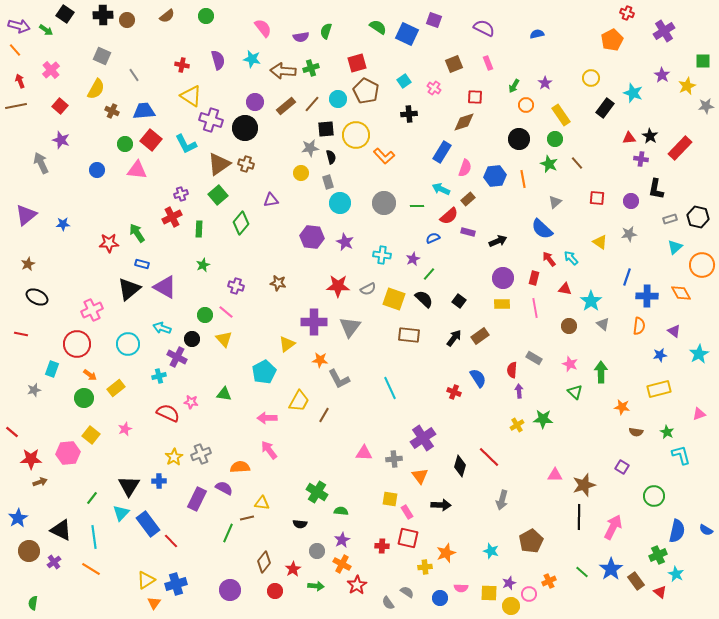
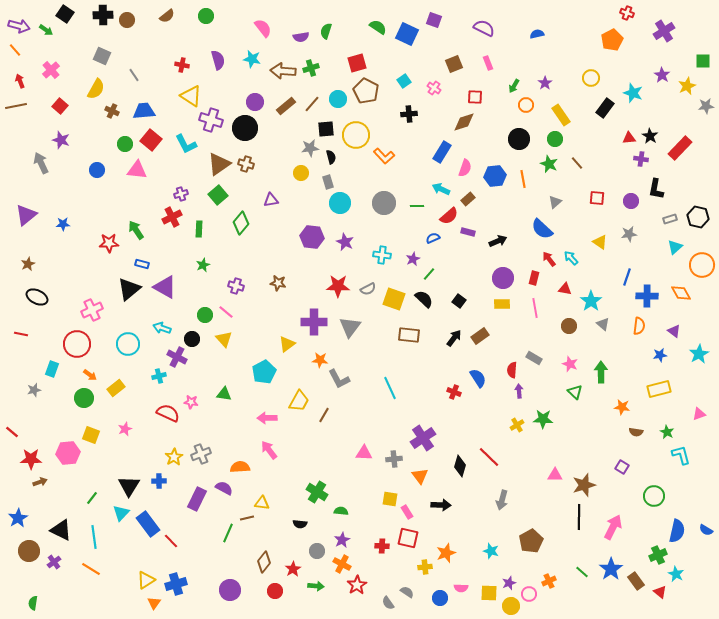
green arrow at (137, 233): moved 1 px left, 3 px up
yellow square at (91, 435): rotated 18 degrees counterclockwise
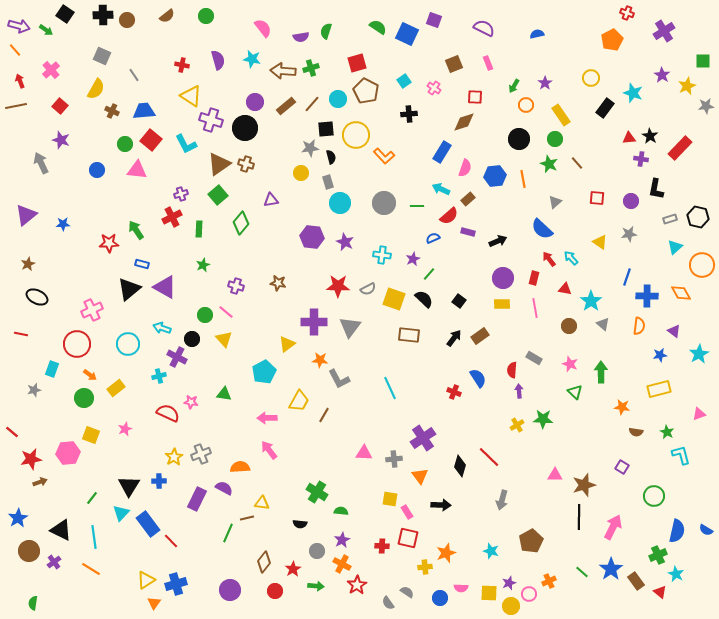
red star at (31, 459): rotated 10 degrees counterclockwise
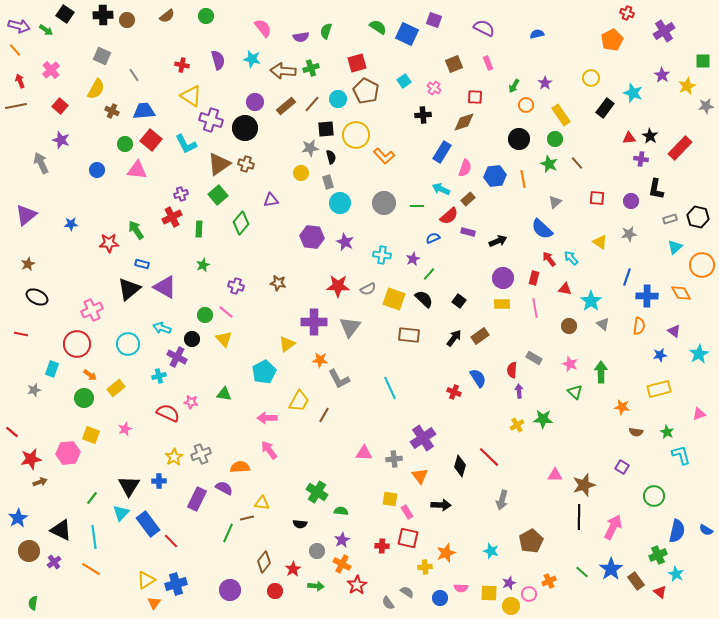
black cross at (409, 114): moved 14 px right, 1 px down
blue star at (63, 224): moved 8 px right
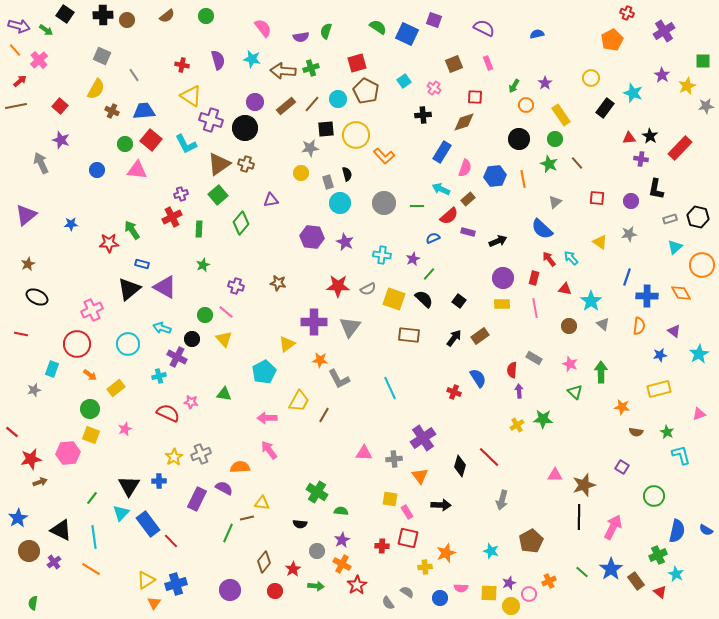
pink cross at (51, 70): moved 12 px left, 10 px up
red arrow at (20, 81): rotated 72 degrees clockwise
black semicircle at (331, 157): moved 16 px right, 17 px down
green arrow at (136, 230): moved 4 px left
green circle at (84, 398): moved 6 px right, 11 px down
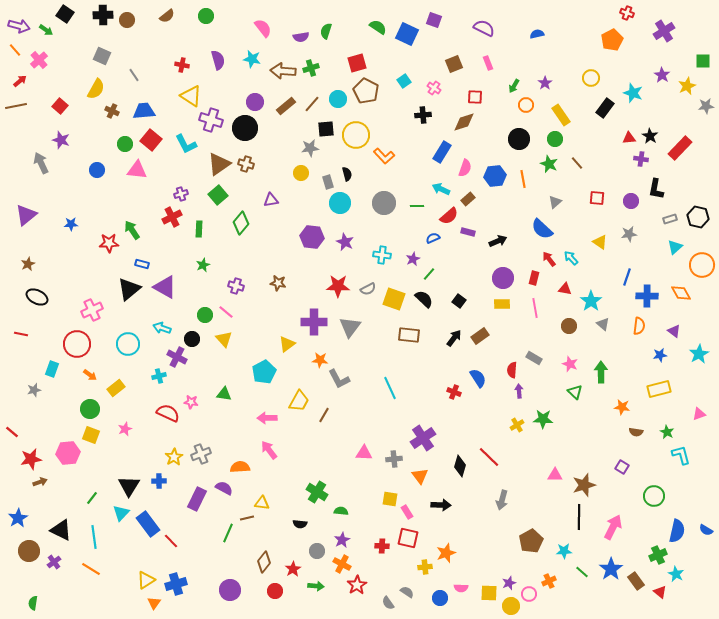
cyan star at (491, 551): moved 73 px right; rotated 21 degrees counterclockwise
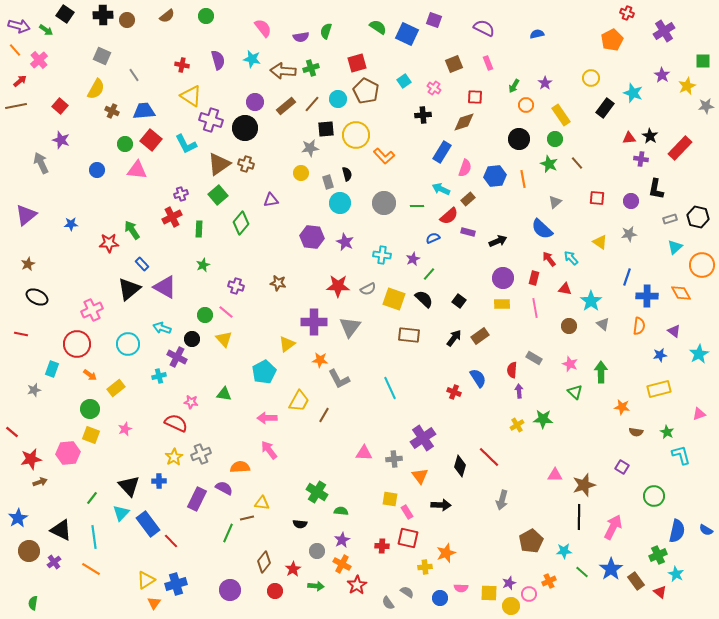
blue rectangle at (142, 264): rotated 32 degrees clockwise
red semicircle at (168, 413): moved 8 px right, 10 px down
black triangle at (129, 486): rotated 15 degrees counterclockwise
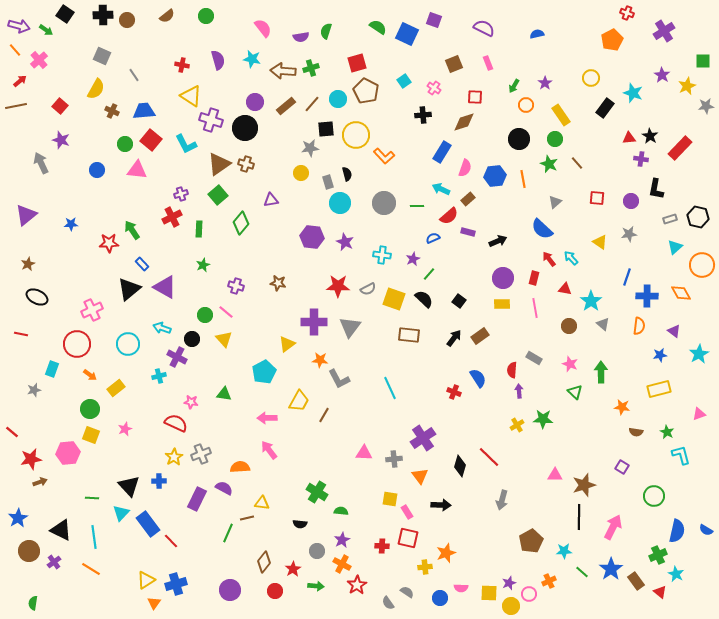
green line at (92, 498): rotated 56 degrees clockwise
